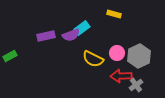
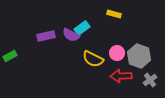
purple semicircle: rotated 48 degrees clockwise
gray hexagon: rotated 15 degrees counterclockwise
gray cross: moved 14 px right, 5 px up
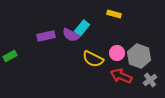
cyan rectangle: rotated 14 degrees counterclockwise
red arrow: rotated 25 degrees clockwise
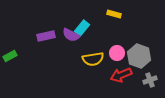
yellow semicircle: rotated 35 degrees counterclockwise
red arrow: moved 1 px up; rotated 45 degrees counterclockwise
gray cross: rotated 16 degrees clockwise
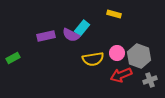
green rectangle: moved 3 px right, 2 px down
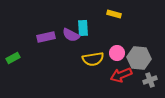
cyan rectangle: moved 1 px right; rotated 42 degrees counterclockwise
purple rectangle: moved 1 px down
gray hexagon: moved 2 px down; rotated 15 degrees counterclockwise
